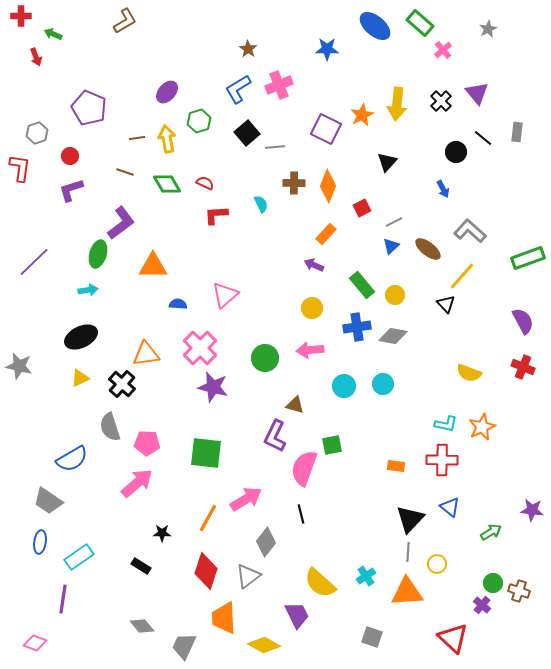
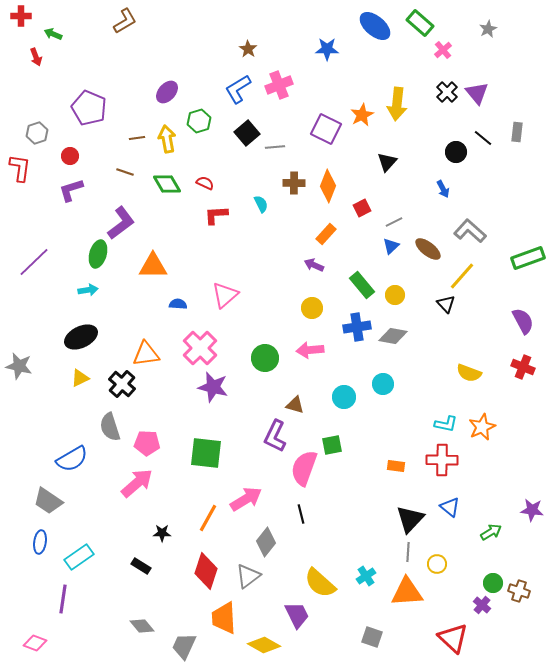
black cross at (441, 101): moved 6 px right, 9 px up
cyan circle at (344, 386): moved 11 px down
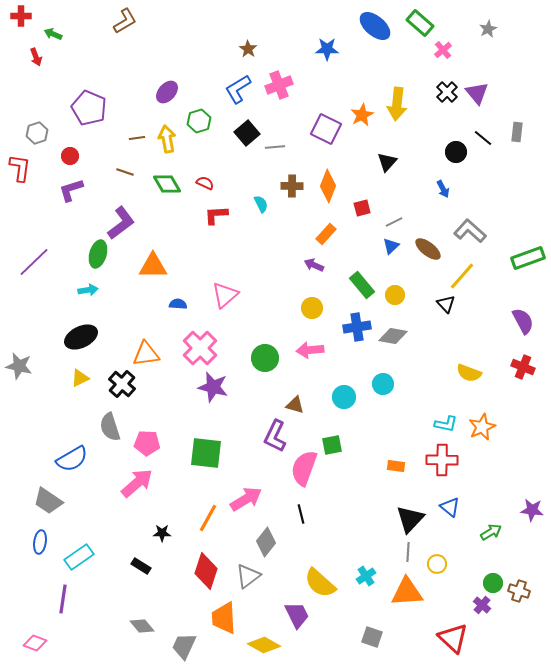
brown cross at (294, 183): moved 2 px left, 3 px down
red square at (362, 208): rotated 12 degrees clockwise
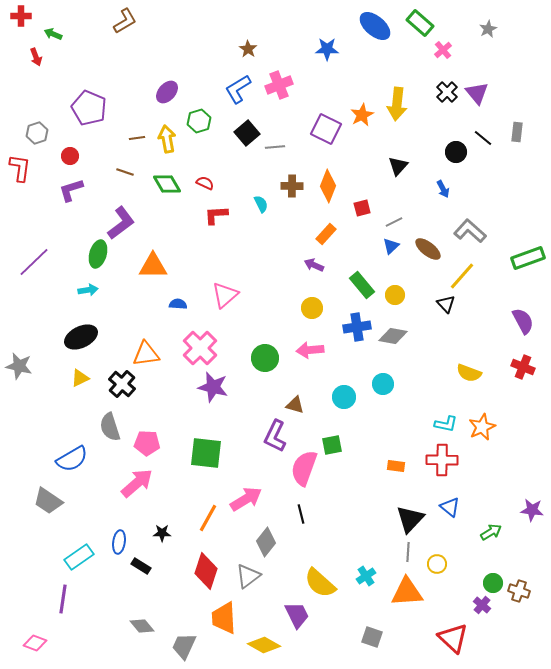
black triangle at (387, 162): moved 11 px right, 4 px down
blue ellipse at (40, 542): moved 79 px right
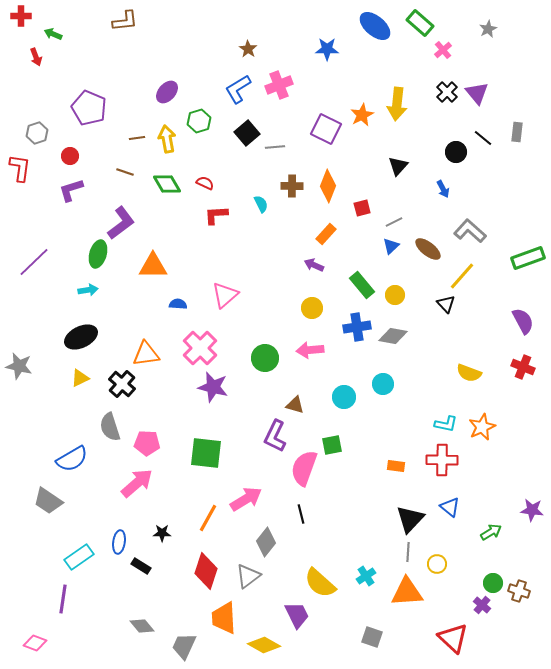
brown L-shape at (125, 21): rotated 24 degrees clockwise
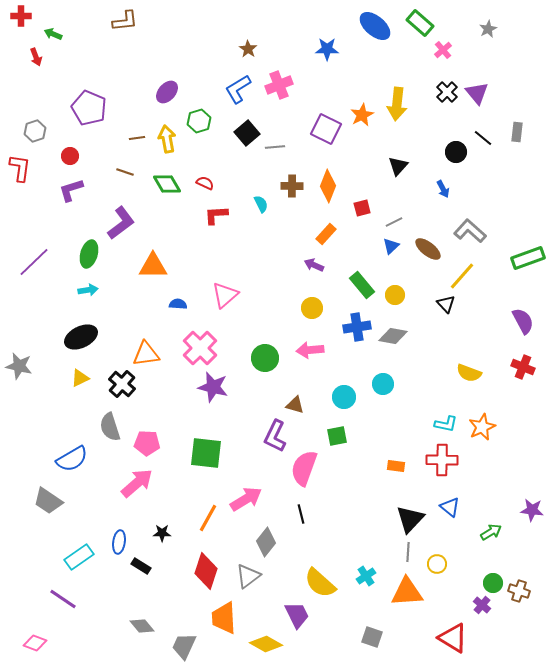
gray hexagon at (37, 133): moved 2 px left, 2 px up
green ellipse at (98, 254): moved 9 px left
green square at (332, 445): moved 5 px right, 9 px up
purple line at (63, 599): rotated 64 degrees counterclockwise
red triangle at (453, 638): rotated 12 degrees counterclockwise
yellow diamond at (264, 645): moved 2 px right, 1 px up
